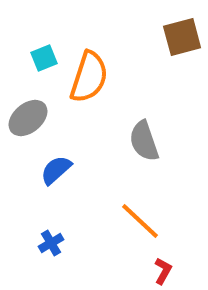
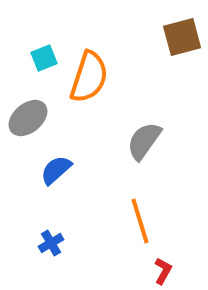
gray semicircle: rotated 54 degrees clockwise
orange line: rotated 30 degrees clockwise
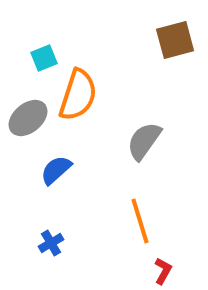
brown square: moved 7 px left, 3 px down
orange semicircle: moved 11 px left, 18 px down
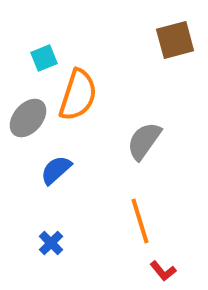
gray ellipse: rotated 9 degrees counterclockwise
blue cross: rotated 15 degrees counterclockwise
red L-shape: rotated 112 degrees clockwise
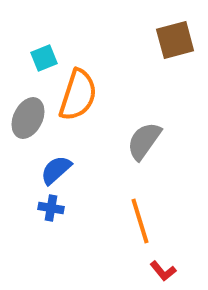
gray ellipse: rotated 15 degrees counterclockwise
blue cross: moved 35 px up; rotated 35 degrees counterclockwise
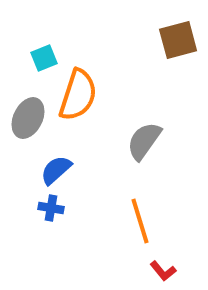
brown square: moved 3 px right
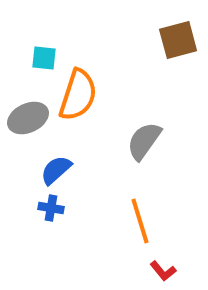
cyan square: rotated 28 degrees clockwise
gray ellipse: rotated 39 degrees clockwise
